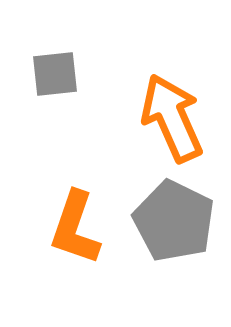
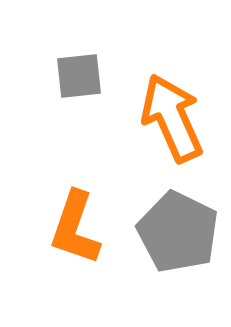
gray square: moved 24 px right, 2 px down
gray pentagon: moved 4 px right, 11 px down
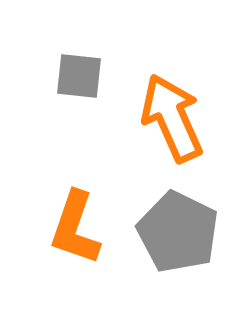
gray square: rotated 12 degrees clockwise
